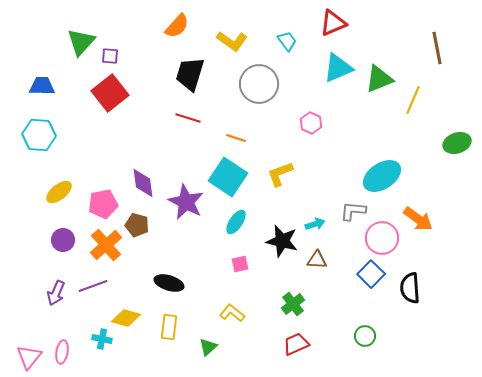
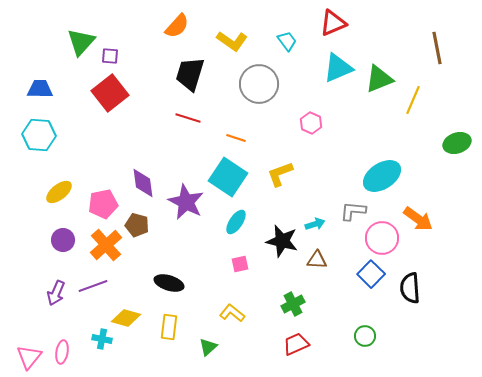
blue trapezoid at (42, 86): moved 2 px left, 3 px down
green cross at (293, 304): rotated 10 degrees clockwise
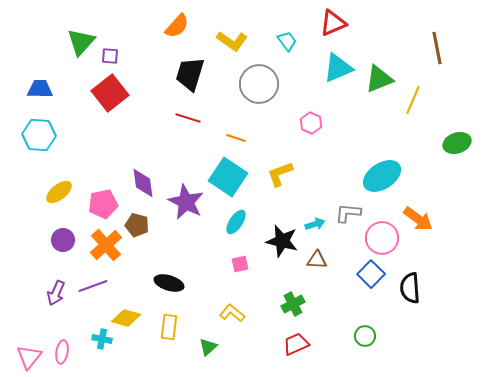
gray L-shape at (353, 211): moved 5 px left, 2 px down
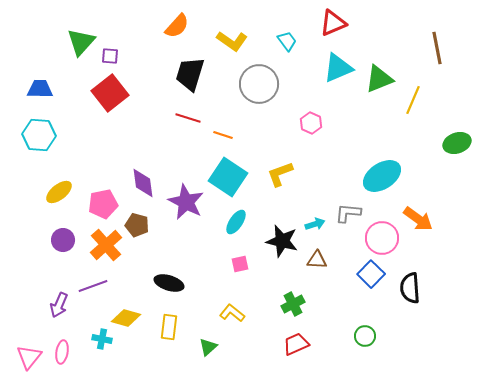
orange line at (236, 138): moved 13 px left, 3 px up
purple arrow at (56, 293): moved 3 px right, 12 px down
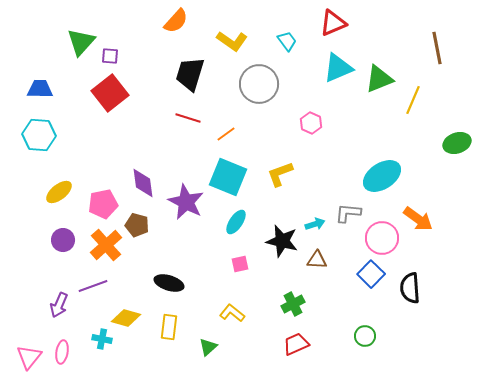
orange semicircle at (177, 26): moved 1 px left, 5 px up
orange line at (223, 135): moved 3 px right, 1 px up; rotated 54 degrees counterclockwise
cyan square at (228, 177): rotated 12 degrees counterclockwise
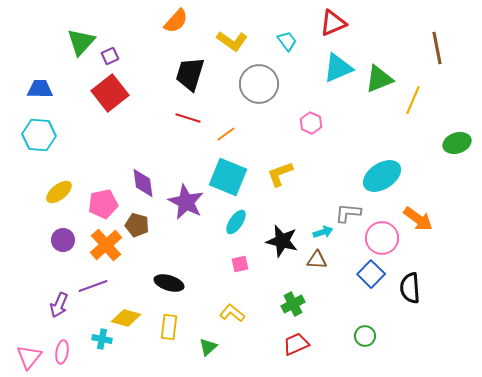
purple square at (110, 56): rotated 30 degrees counterclockwise
cyan arrow at (315, 224): moved 8 px right, 8 px down
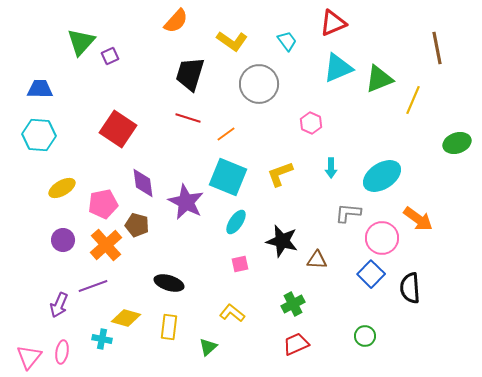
red square at (110, 93): moved 8 px right, 36 px down; rotated 18 degrees counterclockwise
yellow ellipse at (59, 192): moved 3 px right, 4 px up; rotated 8 degrees clockwise
cyan arrow at (323, 232): moved 8 px right, 64 px up; rotated 108 degrees clockwise
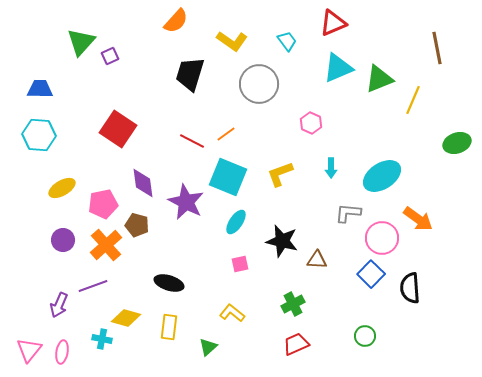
red line at (188, 118): moved 4 px right, 23 px down; rotated 10 degrees clockwise
pink triangle at (29, 357): moved 7 px up
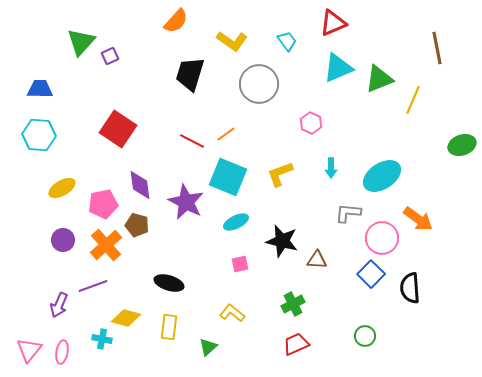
green ellipse at (457, 143): moved 5 px right, 2 px down
purple diamond at (143, 183): moved 3 px left, 2 px down
cyan ellipse at (236, 222): rotated 30 degrees clockwise
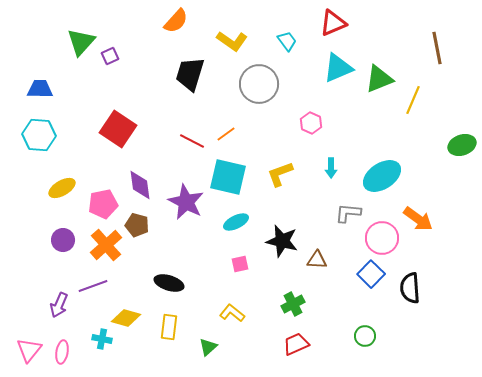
cyan square at (228, 177): rotated 9 degrees counterclockwise
